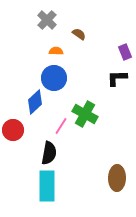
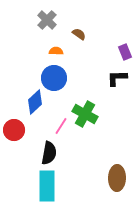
red circle: moved 1 px right
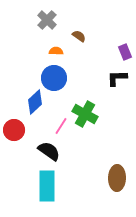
brown semicircle: moved 2 px down
black semicircle: moved 2 px up; rotated 65 degrees counterclockwise
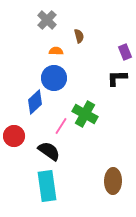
brown semicircle: rotated 40 degrees clockwise
red circle: moved 6 px down
brown ellipse: moved 4 px left, 3 px down
cyan rectangle: rotated 8 degrees counterclockwise
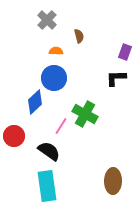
purple rectangle: rotated 42 degrees clockwise
black L-shape: moved 1 px left
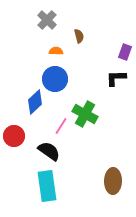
blue circle: moved 1 px right, 1 px down
